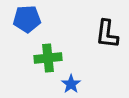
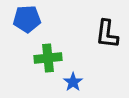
blue star: moved 2 px right, 2 px up
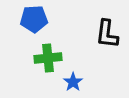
blue pentagon: moved 7 px right
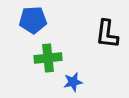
blue pentagon: moved 1 px left, 1 px down
blue star: rotated 24 degrees clockwise
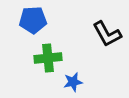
black L-shape: rotated 36 degrees counterclockwise
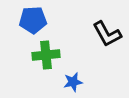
green cross: moved 2 px left, 3 px up
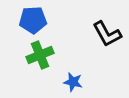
green cross: moved 6 px left; rotated 16 degrees counterclockwise
blue star: rotated 24 degrees clockwise
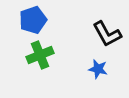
blue pentagon: rotated 16 degrees counterclockwise
blue star: moved 25 px right, 13 px up
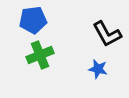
blue pentagon: rotated 12 degrees clockwise
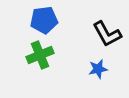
blue pentagon: moved 11 px right
blue star: rotated 24 degrees counterclockwise
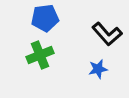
blue pentagon: moved 1 px right, 2 px up
black L-shape: rotated 12 degrees counterclockwise
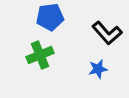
blue pentagon: moved 5 px right, 1 px up
black L-shape: moved 1 px up
